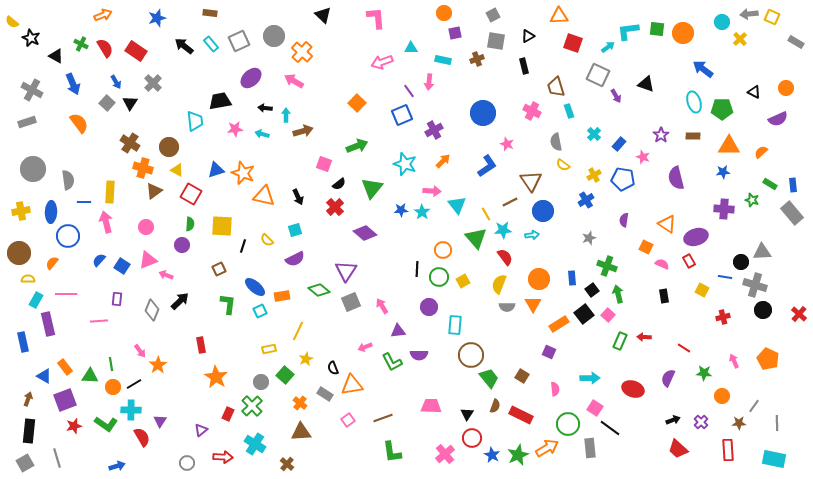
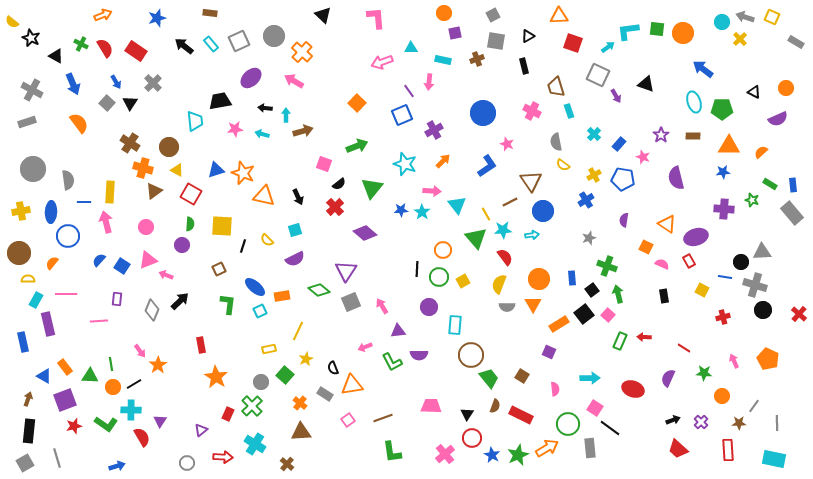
gray arrow at (749, 14): moved 4 px left, 3 px down; rotated 24 degrees clockwise
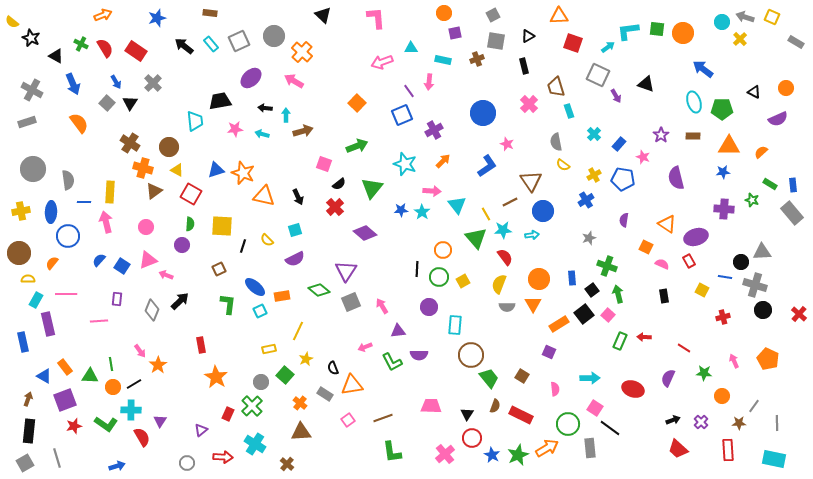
pink cross at (532, 111): moved 3 px left, 7 px up; rotated 18 degrees clockwise
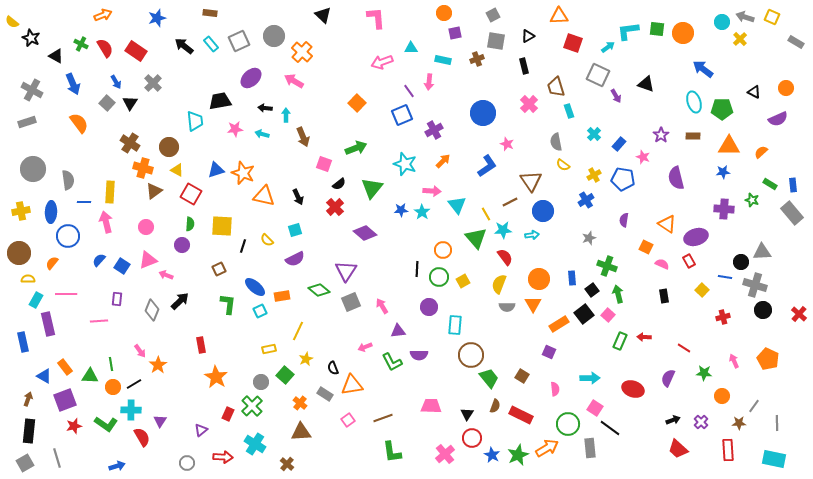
brown arrow at (303, 131): moved 6 px down; rotated 84 degrees clockwise
green arrow at (357, 146): moved 1 px left, 2 px down
yellow square at (702, 290): rotated 16 degrees clockwise
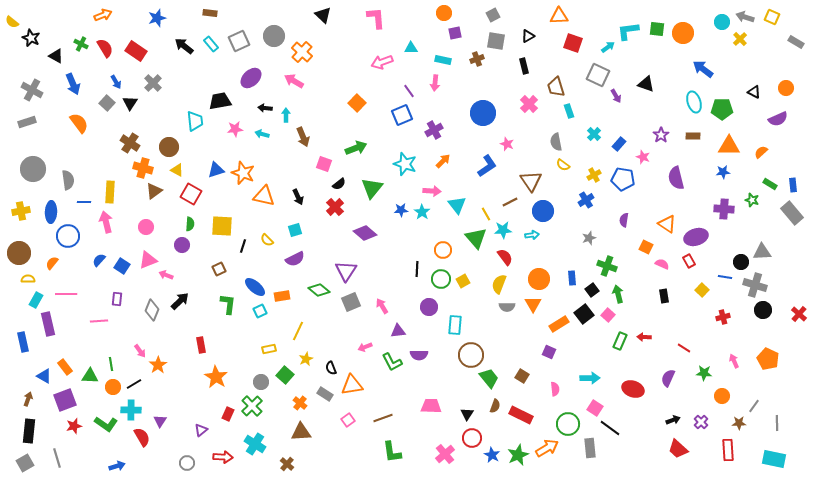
pink arrow at (429, 82): moved 6 px right, 1 px down
green circle at (439, 277): moved 2 px right, 2 px down
black semicircle at (333, 368): moved 2 px left
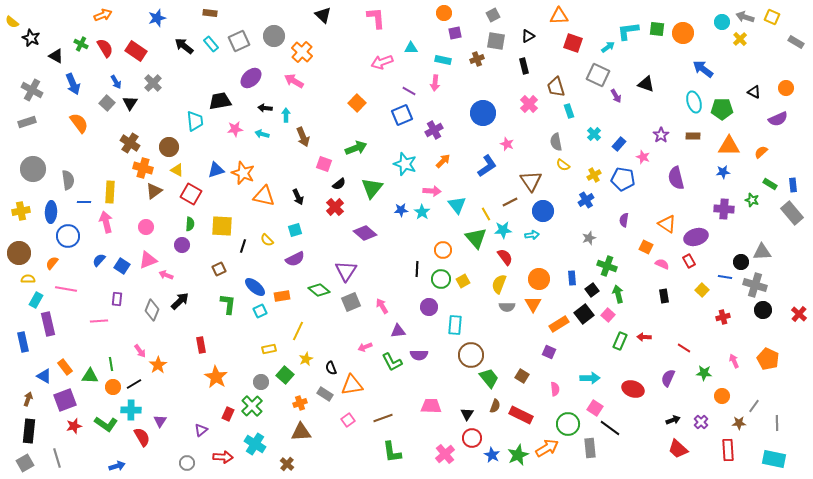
purple line at (409, 91): rotated 24 degrees counterclockwise
pink line at (66, 294): moved 5 px up; rotated 10 degrees clockwise
orange cross at (300, 403): rotated 32 degrees clockwise
